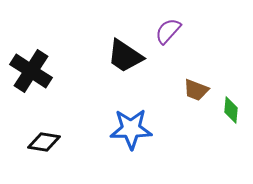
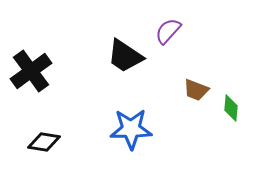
black cross: rotated 21 degrees clockwise
green diamond: moved 2 px up
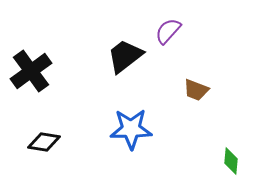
black trapezoid: rotated 108 degrees clockwise
green diamond: moved 53 px down
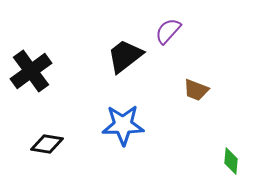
blue star: moved 8 px left, 4 px up
black diamond: moved 3 px right, 2 px down
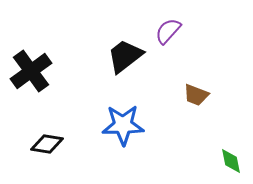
brown trapezoid: moved 5 px down
green diamond: rotated 16 degrees counterclockwise
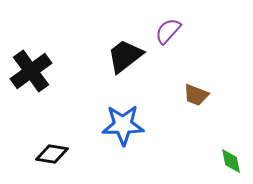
black diamond: moved 5 px right, 10 px down
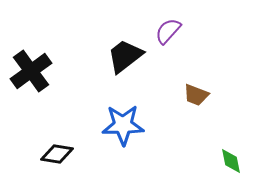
black diamond: moved 5 px right
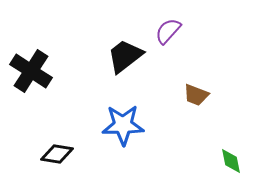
black cross: rotated 21 degrees counterclockwise
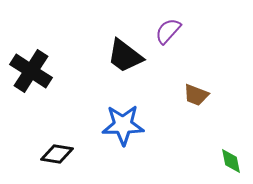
black trapezoid: rotated 105 degrees counterclockwise
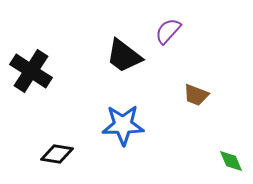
black trapezoid: moved 1 px left
green diamond: rotated 12 degrees counterclockwise
